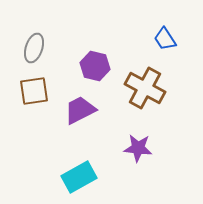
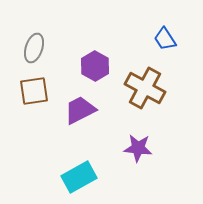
purple hexagon: rotated 16 degrees clockwise
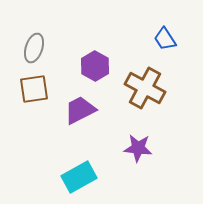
brown square: moved 2 px up
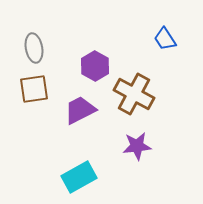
gray ellipse: rotated 28 degrees counterclockwise
brown cross: moved 11 px left, 6 px down
purple star: moved 1 px left, 2 px up; rotated 12 degrees counterclockwise
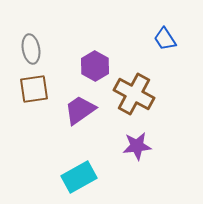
gray ellipse: moved 3 px left, 1 px down
purple trapezoid: rotated 8 degrees counterclockwise
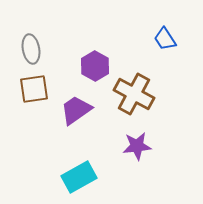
purple trapezoid: moved 4 px left
